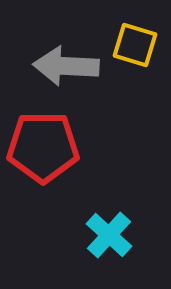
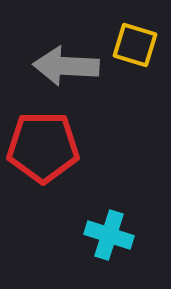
cyan cross: rotated 24 degrees counterclockwise
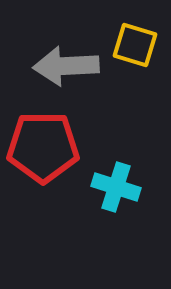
gray arrow: rotated 6 degrees counterclockwise
cyan cross: moved 7 px right, 48 px up
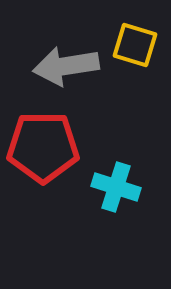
gray arrow: rotated 6 degrees counterclockwise
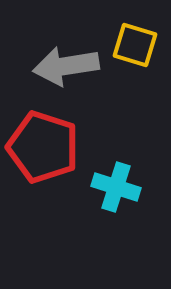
red pentagon: rotated 18 degrees clockwise
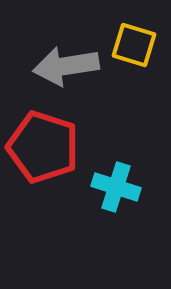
yellow square: moved 1 px left
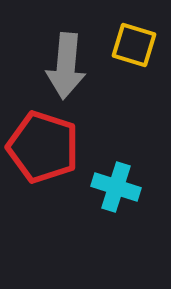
gray arrow: rotated 76 degrees counterclockwise
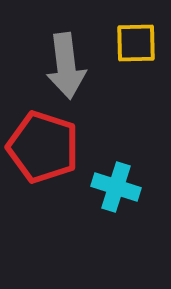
yellow square: moved 2 px right, 2 px up; rotated 18 degrees counterclockwise
gray arrow: rotated 12 degrees counterclockwise
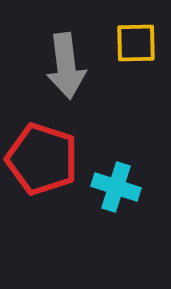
red pentagon: moved 1 px left, 12 px down
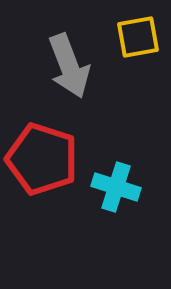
yellow square: moved 2 px right, 6 px up; rotated 9 degrees counterclockwise
gray arrow: moved 3 px right; rotated 14 degrees counterclockwise
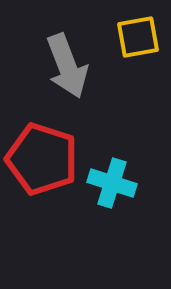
gray arrow: moved 2 px left
cyan cross: moved 4 px left, 4 px up
